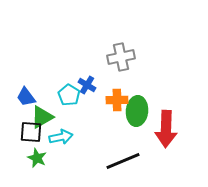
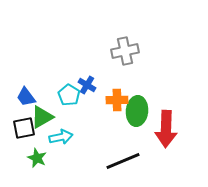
gray cross: moved 4 px right, 6 px up
black square: moved 7 px left, 4 px up; rotated 15 degrees counterclockwise
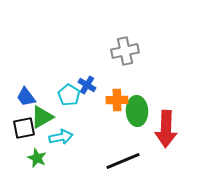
green ellipse: rotated 8 degrees counterclockwise
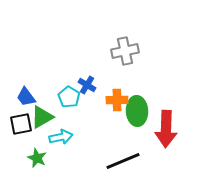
cyan pentagon: moved 2 px down
black square: moved 3 px left, 4 px up
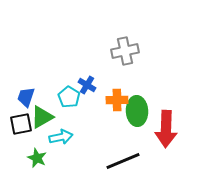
blue trapezoid: rotated 55 degrees clockwise
